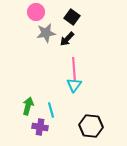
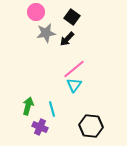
pink line: rotated 55 degrees clockwise
cyan line: moved 1 px right, 1 px up
purple cross: rotated 14 degrees clockwise
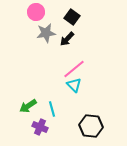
cyan triangle: rotated 21 degrees counterclockwise
green arrow: rotated 138 degrees counterclockwise
